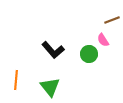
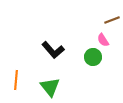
green circle: moved 4 px right, 3 px down
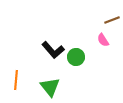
green circle: moved 17 px left
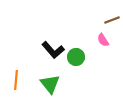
green triangle: moved 3 px up
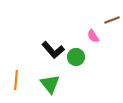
pink semicircle: moved 10 px left, 4 px up
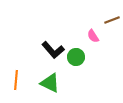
green triangle: moved 1 px up; rotated 25 degrees counterclockwise
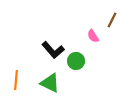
brown line: rotated 42 degrees counterclockwise
green circle: moved 4 px down
